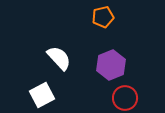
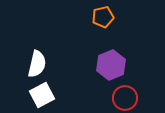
white semicircle: moved 22 px left, 6 px down; rotated 56 degrees clockwise
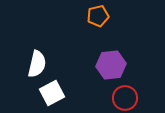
orange pentagon: moved 5 px left, 1 px up
purple hexagon: rotated 16 degrees clockwise
white square: moved 10 px right, 2 px up
